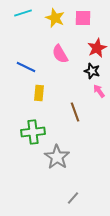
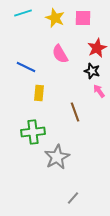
gray star: rotated 10 degrees clockwise
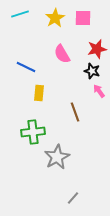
cyan line: moved 3 px left, 1 px down
yellow star: rotated 18 degrees clockwise
red star: moved 1 px down; rotated 12 degrees clockwise
pink semicircle: moved 2 px right
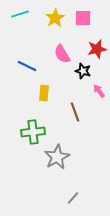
blue line: moved 1 px right, 1 px up
black star: moved 9 px left
yellow rectangle: moved 5 px right
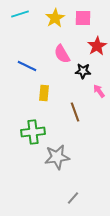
red star: moved 3 px up; rotated 18 degrees counterclockwise
black star: rotated 14 degrees counterclockwise
gray star: rotated 20 degrees clockwise
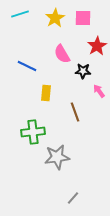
yellow rectangle: moved 2 px right
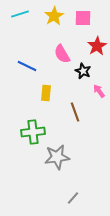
yellow star: moved 1 px left, 2 px up
black star: rotated 21 degrees clockwise
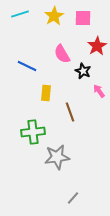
brown line: moved 5 px left
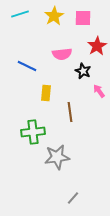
pink semicircle: rotated 66 degrees counterclockwise
brown line: rotated 12 degrees clockwise
